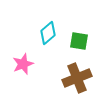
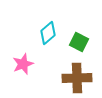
green square: moved 1 px down; rotated 18 degrees clockwise
brown cross: rotated 20 degrees clockwise
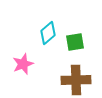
green square: moved 4 px left; rotated 36 degrees counterclockwise
brown cross: moved 1 px left, 2 px down
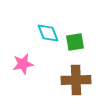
cyan diamond: rotated 70 degrees counterclockwise
pink star: rotated 10 degrees clockwise
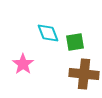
pink star: rotated 25 degrees counterclockwise
brown cross: moved 8 px right, 6 px up; rotated 8 degrees clockwise
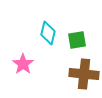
cyan diamond: rotated 35 degrees clockwise
green square: moved 2 px right, 2 px up
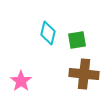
pink star: moved 2 px left, 17 px down
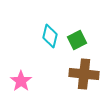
cyan diamond: moved 2 px right, 3 px down
green square: rotated 18 degrees counterclockwise
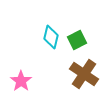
cyan diamond: moved 1 px right, 1 px down
brown cross: rotated 28 degrees clockwise
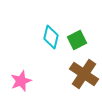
pink star: rotated 15 degrees clockwise
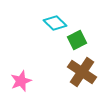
cyan diamond: moved 4 px right, 14 px up; rotated 60 degrees counterclockwise
brown cross: moved 2 px left, 2 px up
